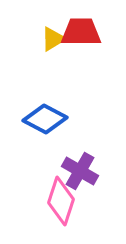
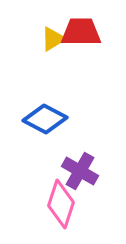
pink diamond: moved 3 px down
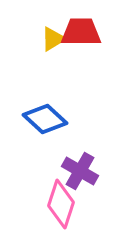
blue diamond: rotated 15 degrees clockwise
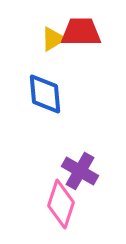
blue diamond: moved 25 px up; rotated 42 degrees clockwise
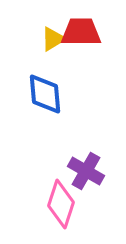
purple cross: moved 6 px right
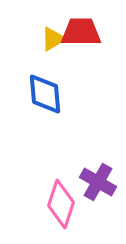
purple cross: moved 12 px right, 11 px down
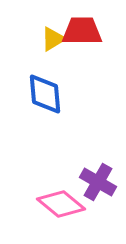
red trapezoid: moved 1 px right, 1 px up
pink diamond: rotated 69 degrees counterclockwise
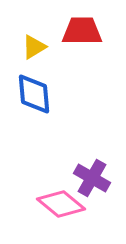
yellow triangle: moved 19 px left, 8 px down
blue diamond: moved 11 px left
purple cross: moved 6 px left, 4 px up
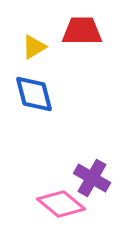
blue diamond: rotated 9 degrees counterclockwise
